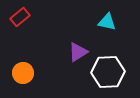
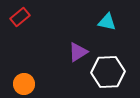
orange circle: moved 1 px right, 11 px down
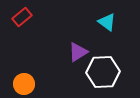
red rectangle: moved 2 px right
cyan triangle: rotated 24 degrees clockwise
white hexagon: moved 5 px left
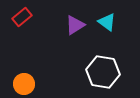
purple triangle: moved 3 px left, 27 px up
white hexagon: rotated 12 degrees clockwise
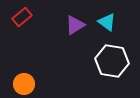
white hexagon: moved 9 px right, 11 px up
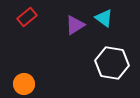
red rectangle: moved 5 px right
cyan triangle: moved 3 px left, 4 px up
white hexagon: moved 2 px down
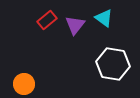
red rectangle: moved 20 px right, 3 px down
purple triangle: rotated 20 degrees counterclockwise
white hexagon: moved 1 px right, 1 px down
